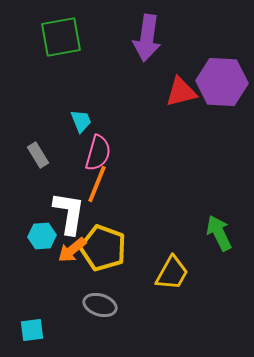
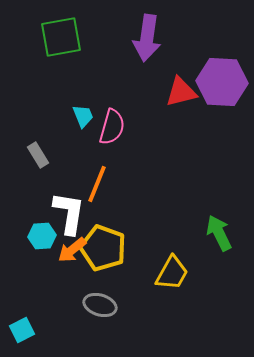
cyan trapezoid: moved 2 px right, 5 px up
pink semicircle: moved 14 px right, 26 px up
cyan square: moved 10 px left; rotated 20 degrees counterclockwise
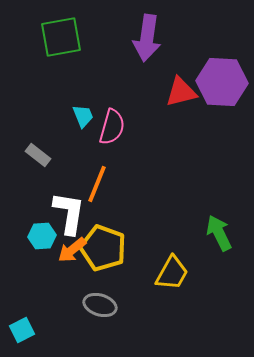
gray rectangle: rotated 20 degrees counterclockwise
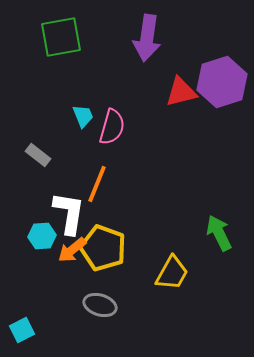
purple hexagon: rotated 21 degrees counterclockwise
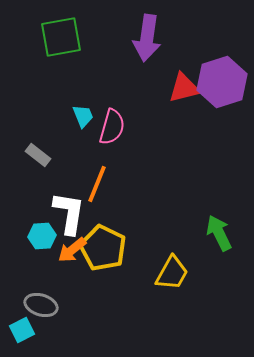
red triangle: moved 3 px right, 4 px up
yellow pentagon: rotated 6 degrees clockwise
gray ellipse: moved 59 px left
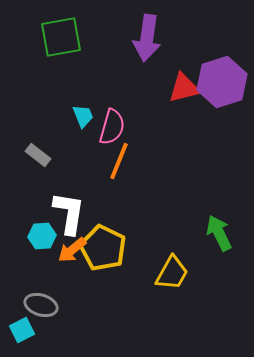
orange line: moved 22 px right, 23 px up
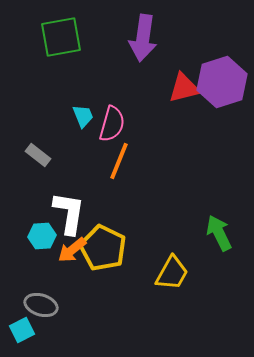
purple arrow: moved 4 px left
pink semicircle: moved 3 px up
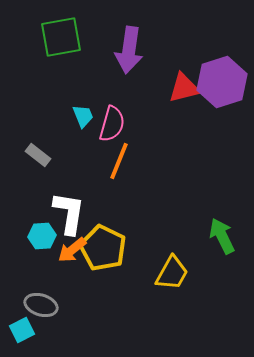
purple arrow: moved 14 px left, 12 px down
green arrow: moved 3 px right, 3 px down
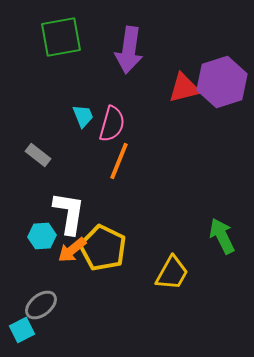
gray ellipse: rotated 56 degrees counterclockwise
